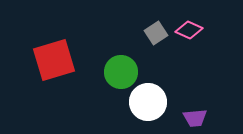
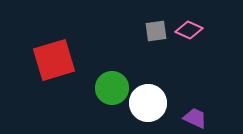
gray square: moved 2 px up; rotated 25 degrees clockwise
green circle: moved 9 px left, 16 px down
white circle: moved 1 px down
purple trapezoid: rotated 150 degrees counterclockwise
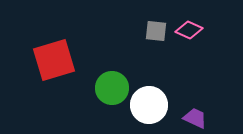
gray square: rotated 15 degrees clockwise
white circle: moved 1 px right, 2 px down
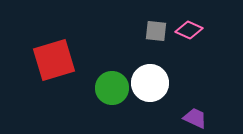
white circle: moved 1 px right, 22 px up
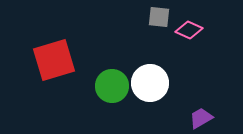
gray square: moved 3 px right, 14 px up
green circle: moved 2 px up
purple trapezoid: moved 6 px right; rotated 55 degrees counterclockwise
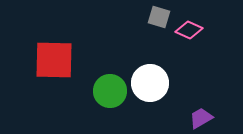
gray square: rotated 10 degrees clockwise
red square: rotated 18 degrees clockwise
green circle: moved 2 px left, 5 px down
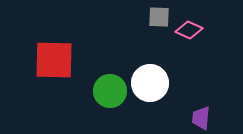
gray square: rotated 15 degrees counterclockwise
purple trapezoid: rotated 55 degrees counterclockwise
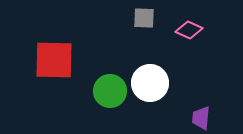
gray square: moved 15 px left, 1 px down
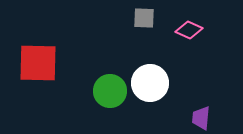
red square: moved 16 px left, 3 px down
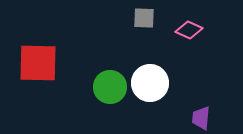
green circle: moved 4 px up
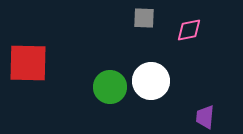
pink diamond: rotated 36 degrees counterclockwise
red square: moved 10 px left
white circle: moved 1 px right, 2 px up
purple trapezoid: moved 4 px right, 1 px up
